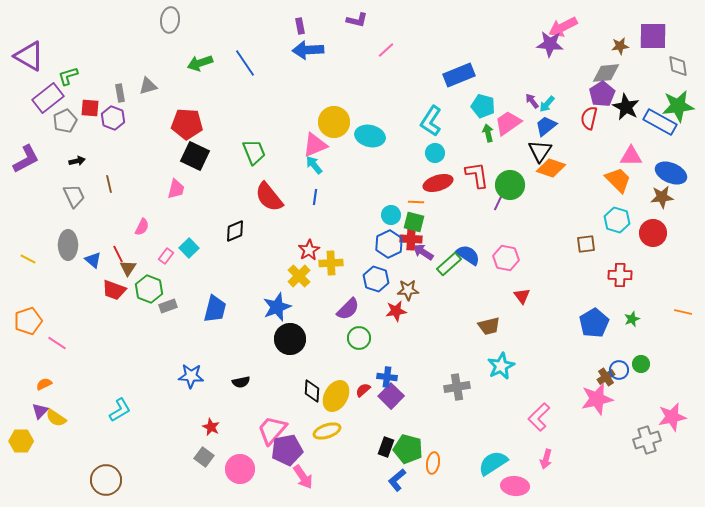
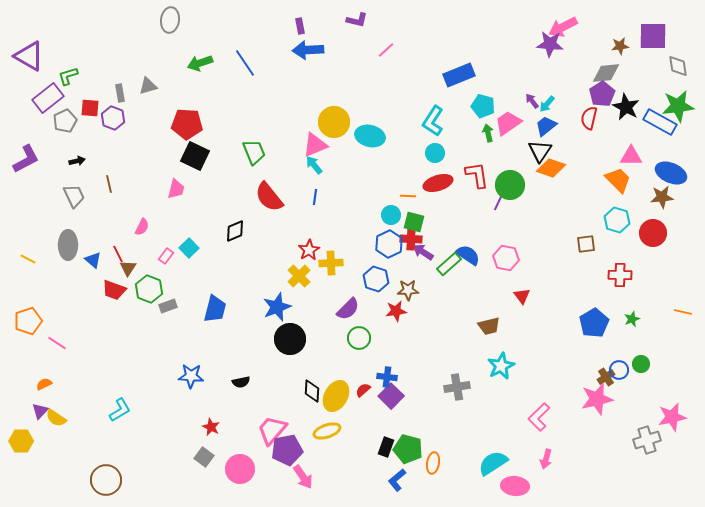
cyan L-shape at (431, 121): moved 2 px right
orange line at (416, 202): moved 8 px left, 6 px up
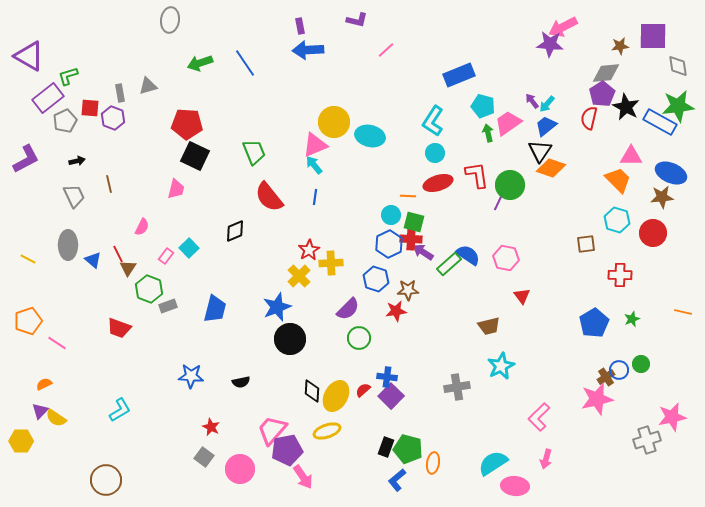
red trapezoid at (114, 290): moved 5 px right, 38 px down
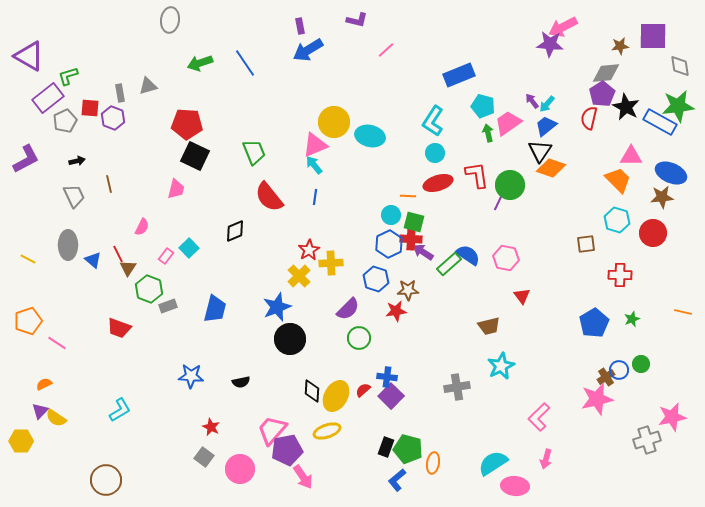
blue arrow at (308, 50): rotated 28 degrees counterclockwise
gray diamond at (678, 66): moved 2 px right
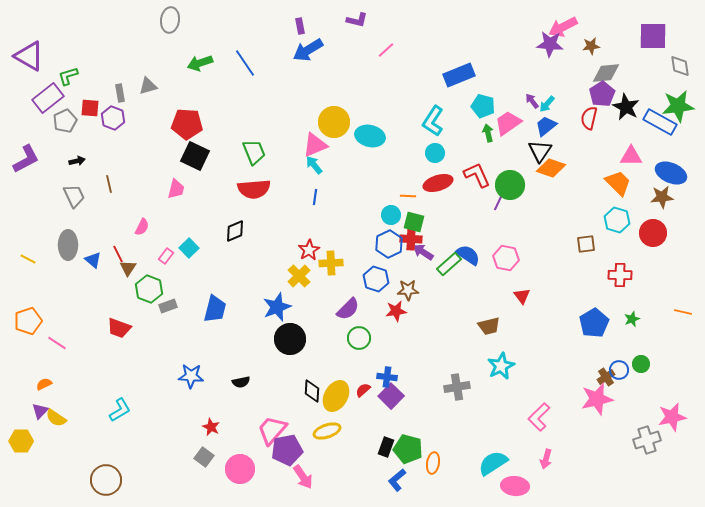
brown star at (620, 46): moved 29 px left
red L-shape at (477, 175): rotated 16 degrees counterclockwise
orange trapezoid at (618, 180): moved 3 px down
red semicircle at (269, 197): moved 15 px left, 8 px up; rotated 56 degrees counterclockwise
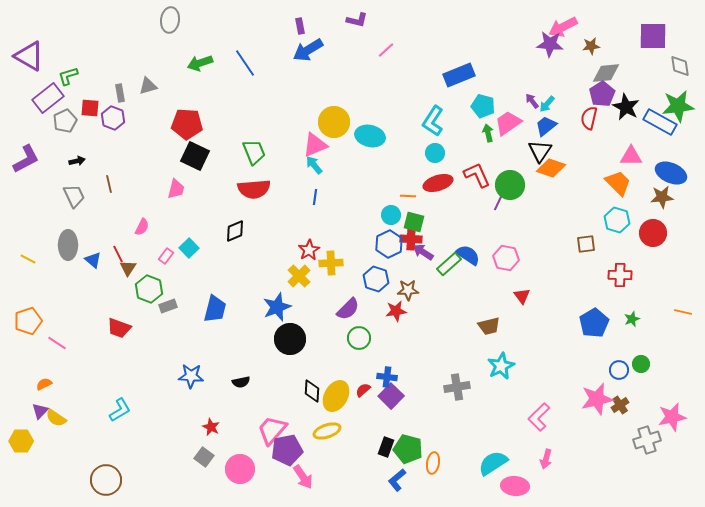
brown cross at (606, 377): moved 14 px right, 28 px down
